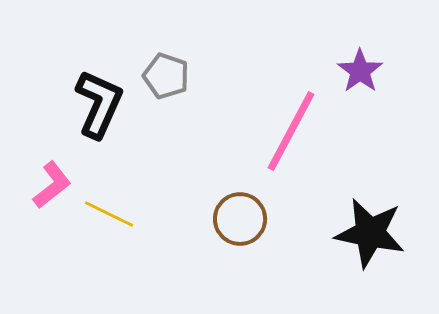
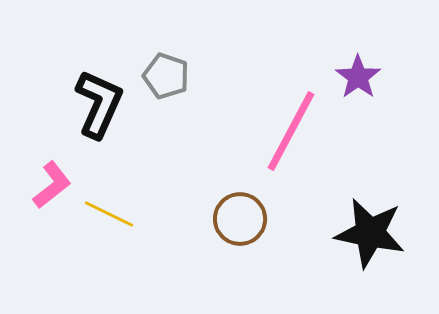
purple star: moved 2 px left, 6 px down
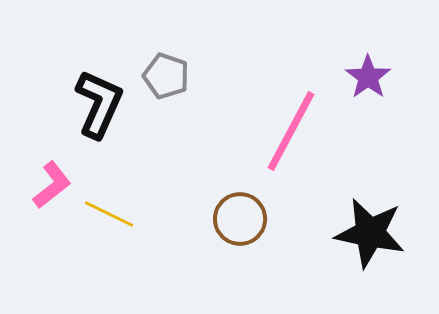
purple star: moved 10 px right
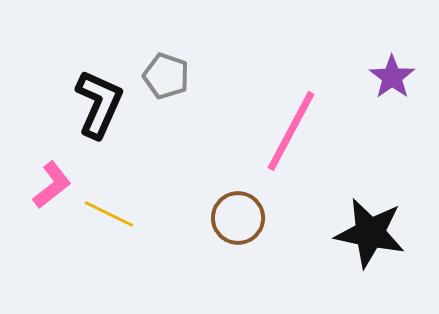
purple star: moved 24 px right
brown circle: moved 2 px left, 1 px up
